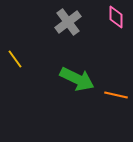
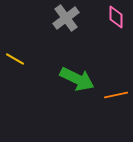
gray cross: moved 2 px left, 4 px up
yellow line: rotated 24 degrees counterclockwise
orange line: rotated 25 degrees counterclockwise
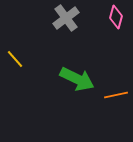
pink diamond: rotated 15 degrees clockwise
yellow line: rotated 18 degrees clockwise
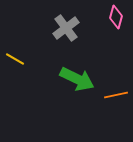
gray cross: moved 10 px down
yellow line: rotated 18 degrees counterclockwise
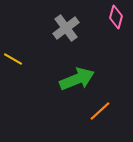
yellow line: moved 2 px left
green arrow: rotated 48 degrees counterclockwise
orange line: moved 16 px left, 16 px down; rotated 30 degrees counterclockwise
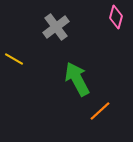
gray cross: moved 10 px left, 1 px up
yellow line: moved 1 px right
green arrow: rotated 96 degrees counterclockwise
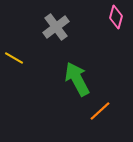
yellow line: moved 1 px up
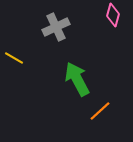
pink diamond: moved 3 px left, 2 px up
gray cross: rotated 12 degrees clockwise
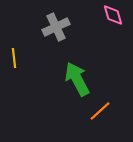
pink diamond: rotated 30 degrees counterclockwise
yellow line: rotated 54 degrees clockwise
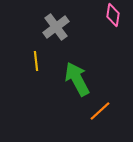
pink diamond: rotated 25 degrees clockwise
gray cross: rotated 12 degrees counterclockwise
yellow line: moved 22 px right, 3 px down
